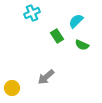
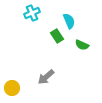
cyan semicircle: moved 7 px left; rotated 112 degrees clockwise
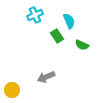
cyan cross: moved 3 px right, 2 px down
gray arrow: rotated 18 degrees clockwise
yellow circle: moved 2 px down
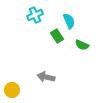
gray arrow: rotated 36 degrees clockwise
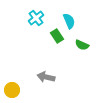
cyan cross: moved 1 px right, 3 px down; rotated 14 degrees counterclockwise
